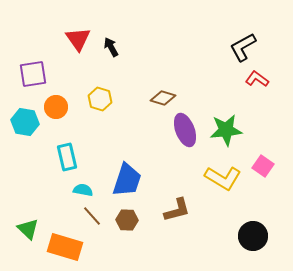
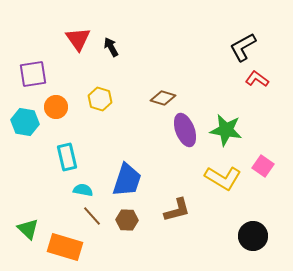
green star: rotated 16 degrees clockwise
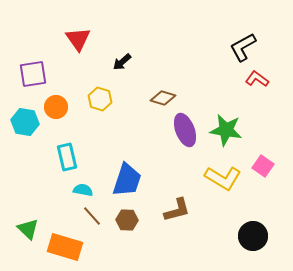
black arrow: moved 11 px right, 15 px down; rotated 102 degrees counterclockwise
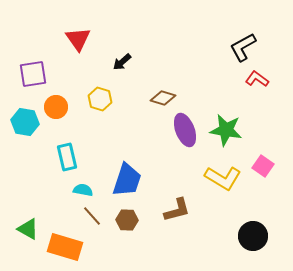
green triangle: rotated 15 degrees counterclockwise
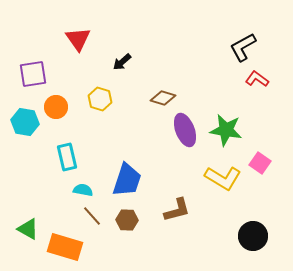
pink square: moved 3 px left, 3 px up
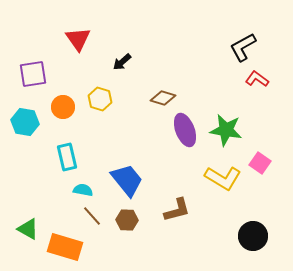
orange circle: moved 7 px right
blue trapezoid: rotated 57 degrees counterclockwise
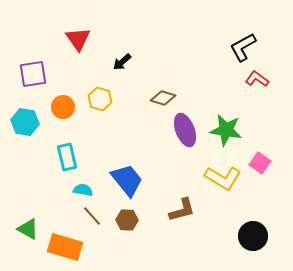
brown L-shape: moved 5 px right
